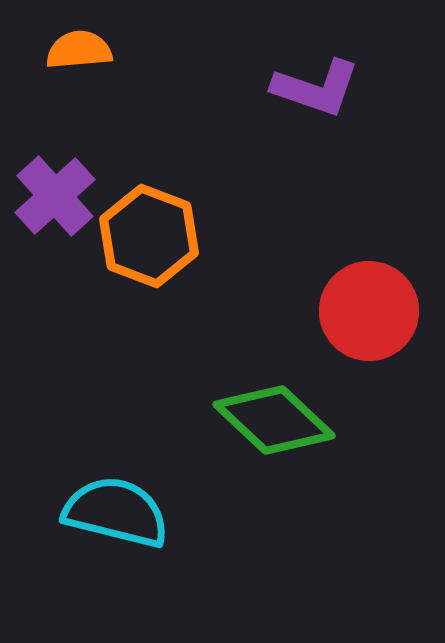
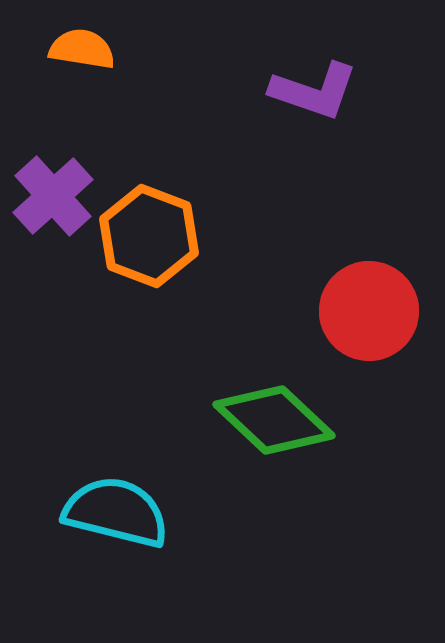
orange semicircle: moved 3 px right, 1 px up; rotated 14 degrees clockwise
purple L-shape: moved 2 px left, 3 px down
purple cross: moved 2 px left
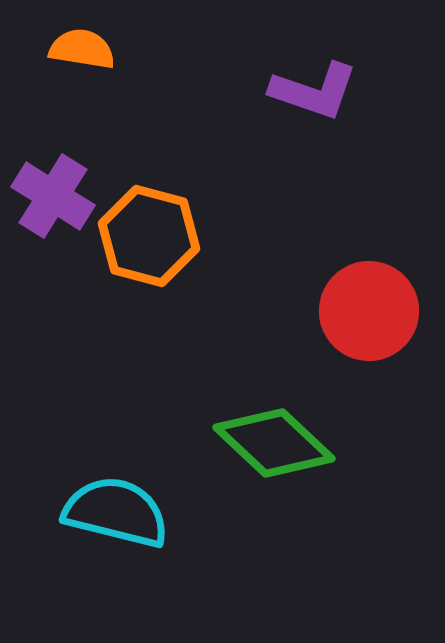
purple cross: rotated 16 degrees counterclockwise
orange hexagon: rotated 6 degrees counterclockwise
green diamond: moved 23 px down
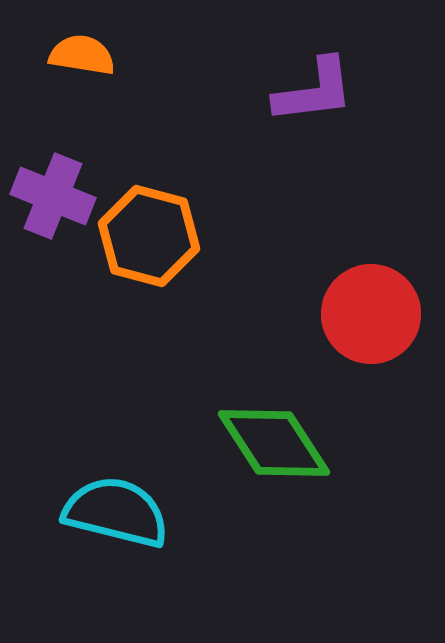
orange semicircle: moved 6 px down
purple L-shape: rotated 26 degrees counterclockwise
purple cross: rotated 10 degrees counterclockwise
red circle: moved 2 px right, 3 px down
green diamond: rotated 14 degrees clockwise
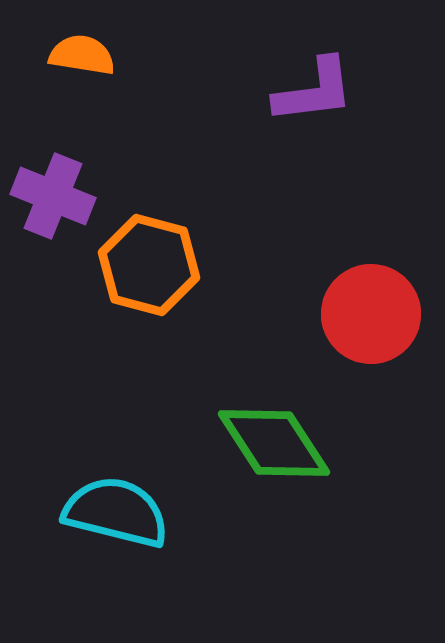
orange hexagon: moved 29 px down
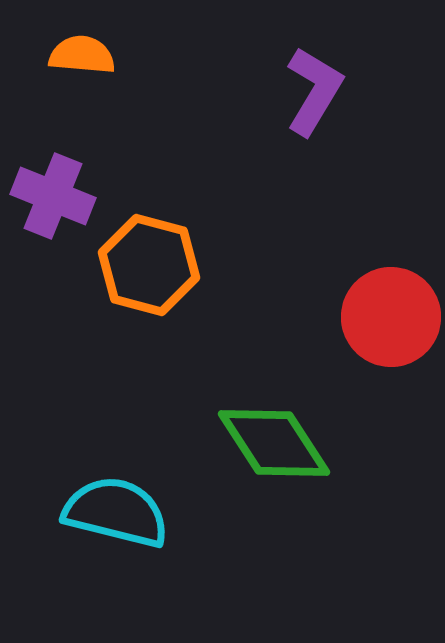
orange semicircle: rotated 4 degrees counterclockwise
purple L-shape: rotated 52 degrees counterclockwise
red circle: moved 20 px right, 3 px down
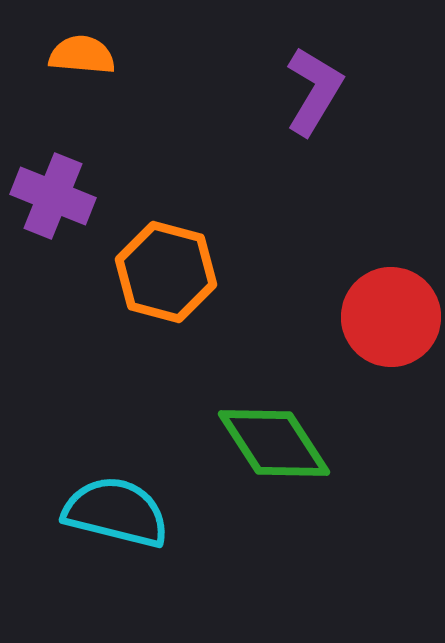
orange hexagon: moved 17 px right, 7 px down
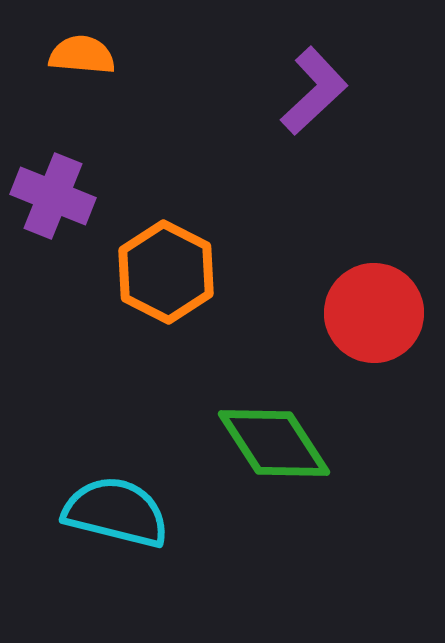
purple L-shape: rotated 16 degrees clockwise
orange hexagon: rotated 12 degrees clockwise
red circle: moved 17 px left, 4 px up
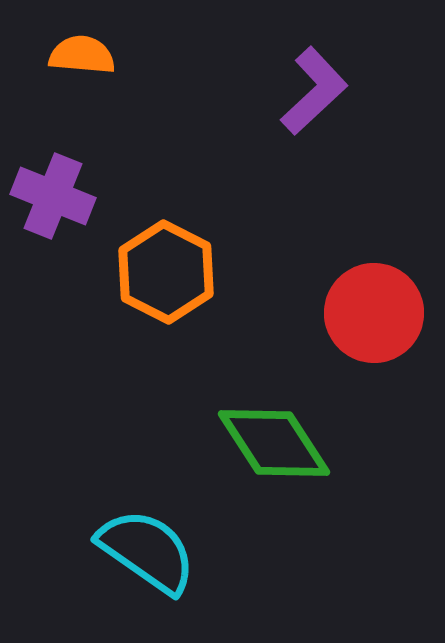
cyan semicircle: moved 31 px right, 39 px down; rotated 21 degrees clockwise
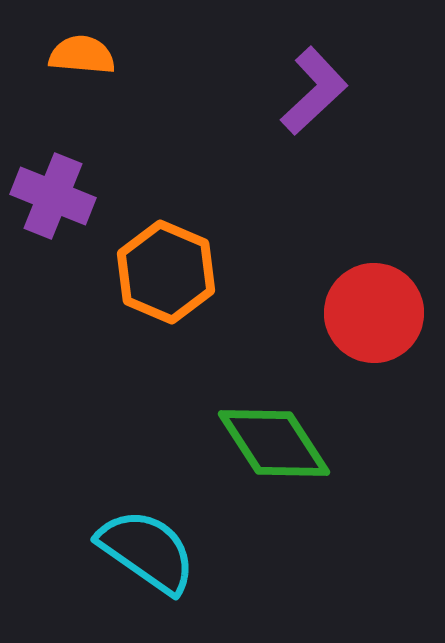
orange hexagon: rotated 4 degrees counterclockwise
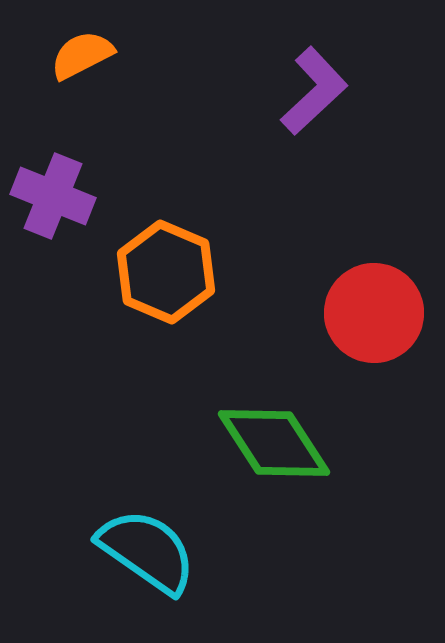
orange semicircle: rotated 32 degrees counterclockwise
